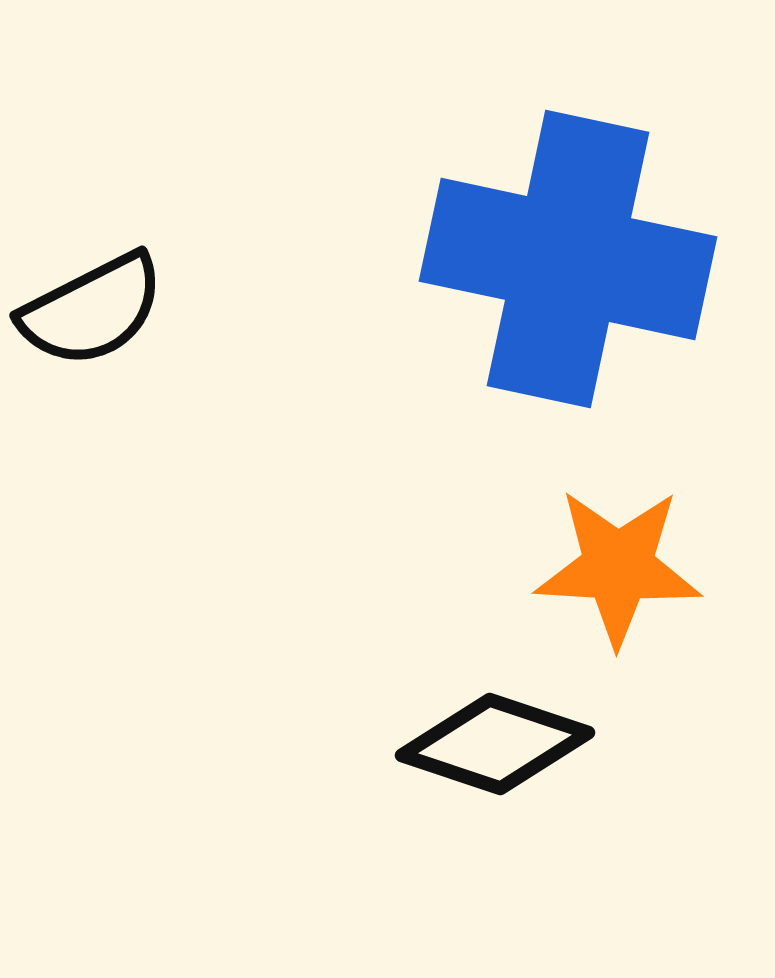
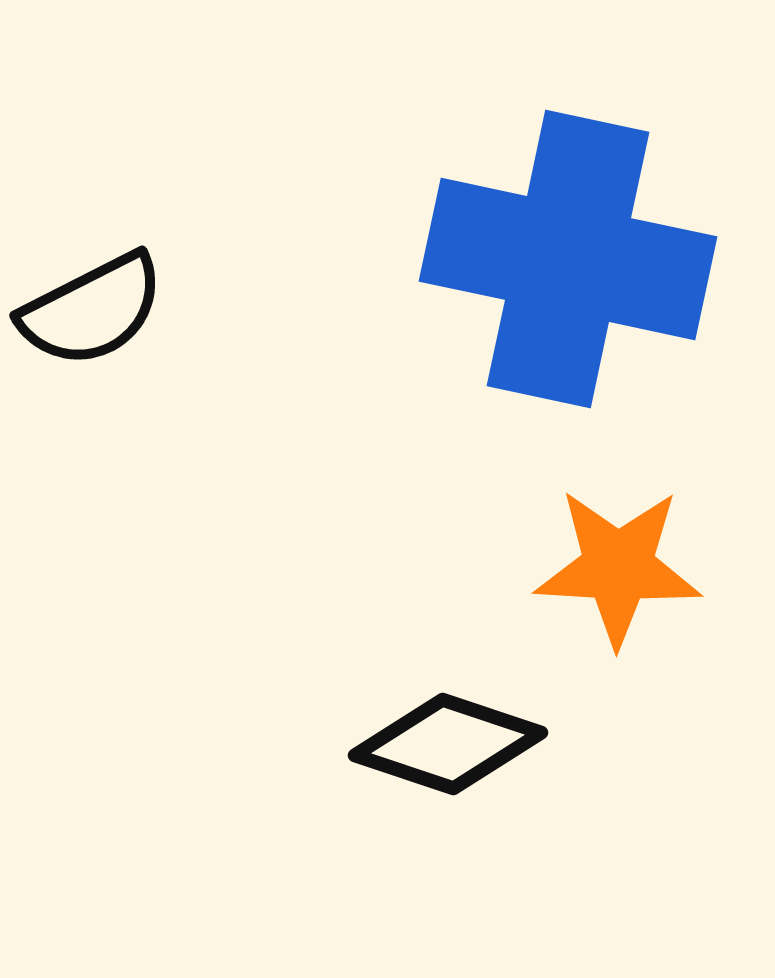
black diamond: moved 47 px left
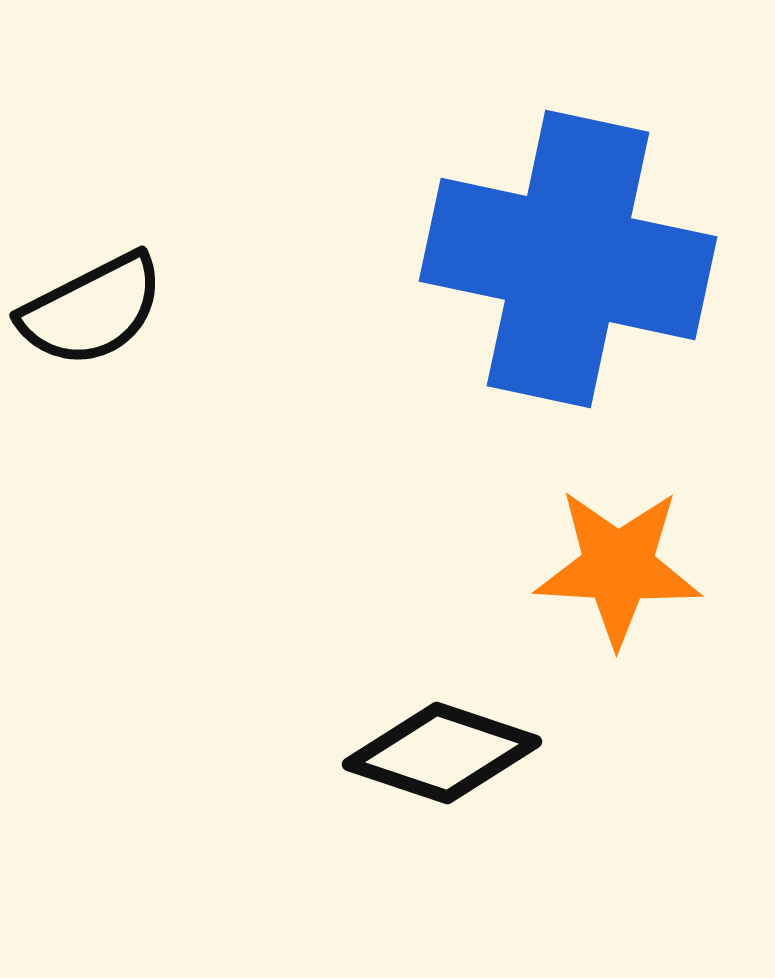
black diamond: moved 6 px left, 9 px down
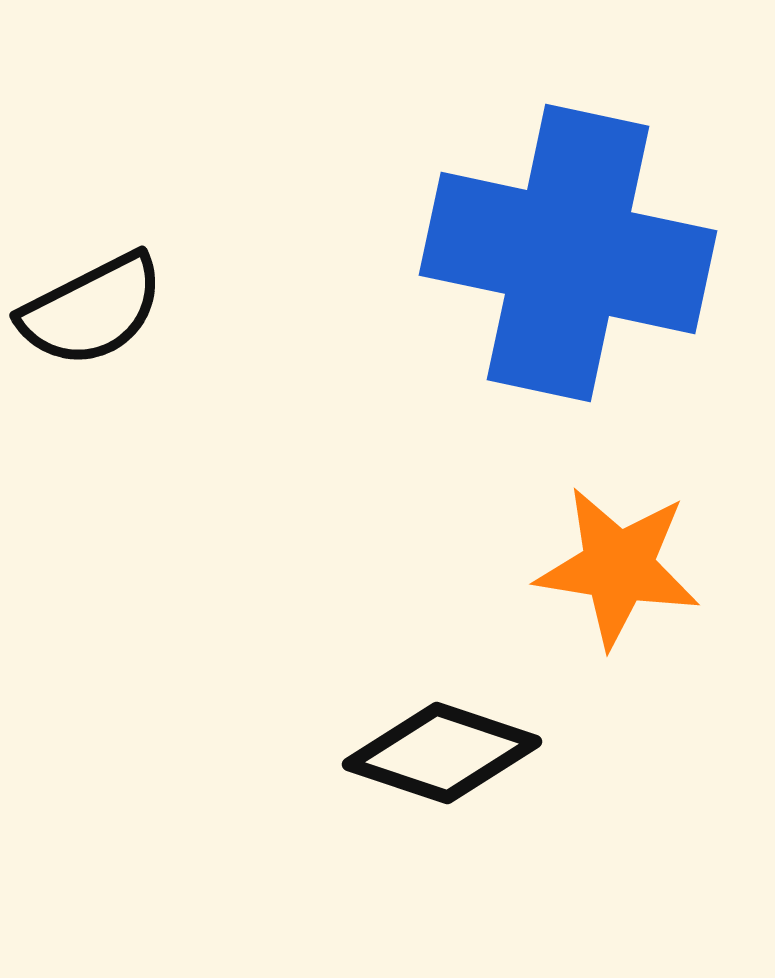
blue cross: moved 6 px up
orange star: rotated 6 degrees clockwise
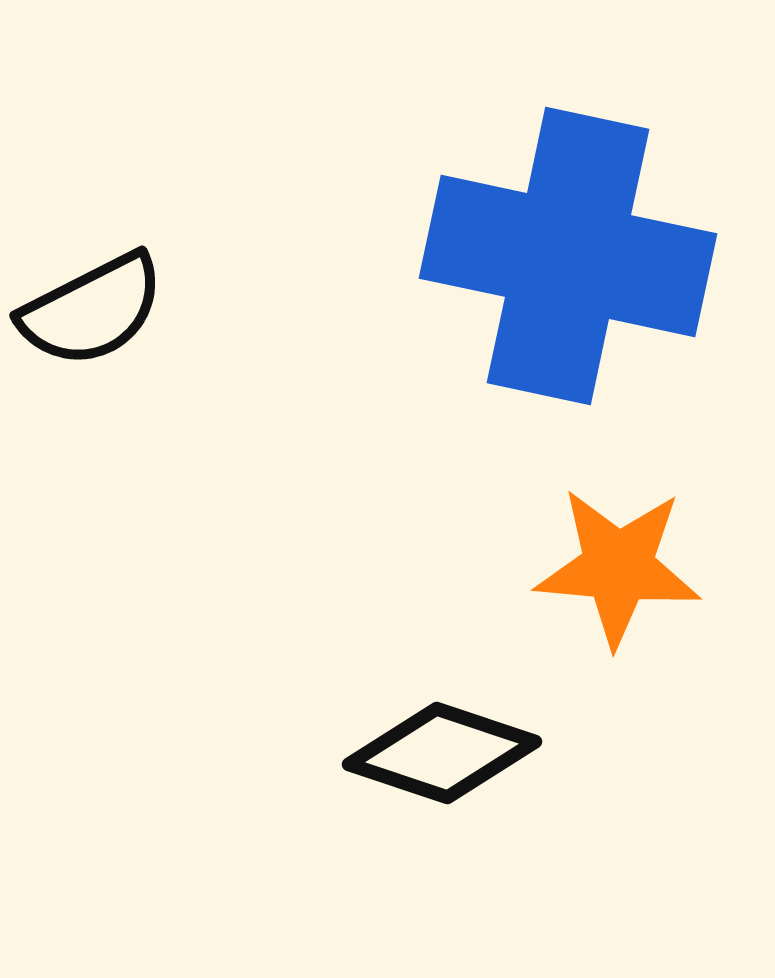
blue cross: moved 3 px down
orange star: rotated 4 degrees counterclockwise
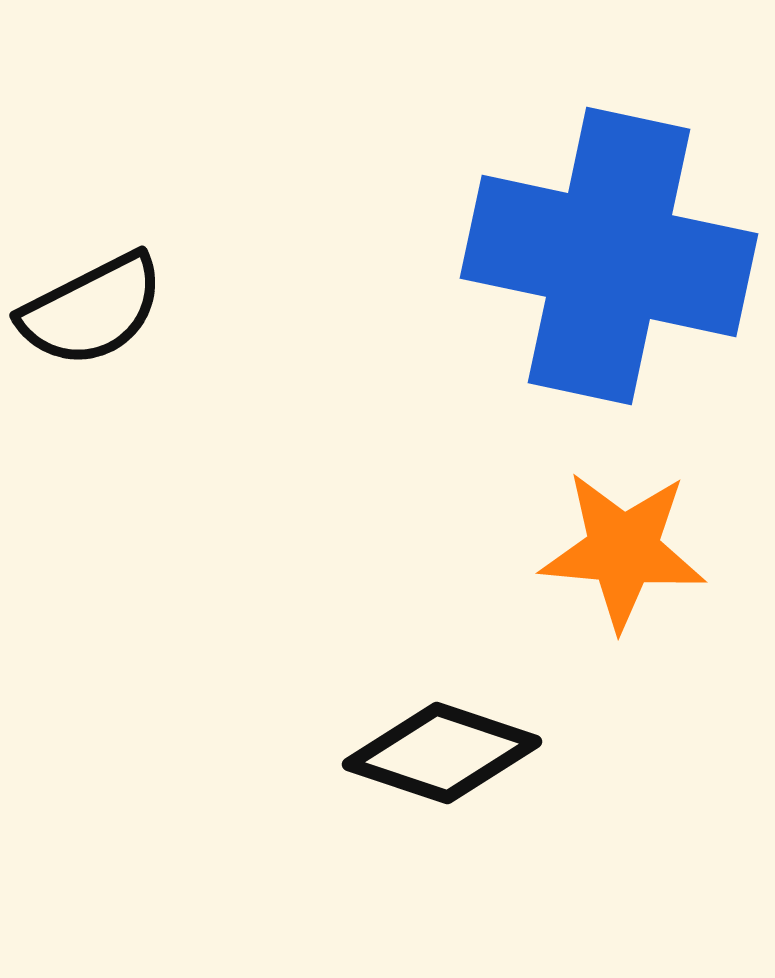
blue cross: moved 41 px right
orange star: moved 5 px right, 17 px up
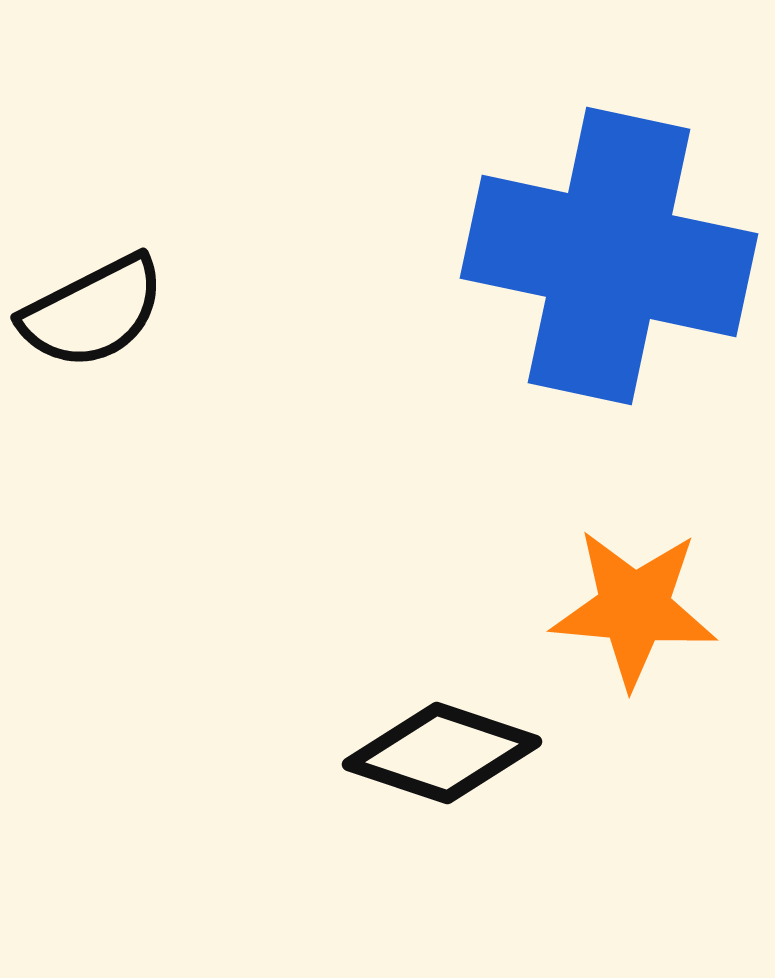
black semicircle: moved 1 px right, 2 px down
orange star: moved 11 px right, 58 px down
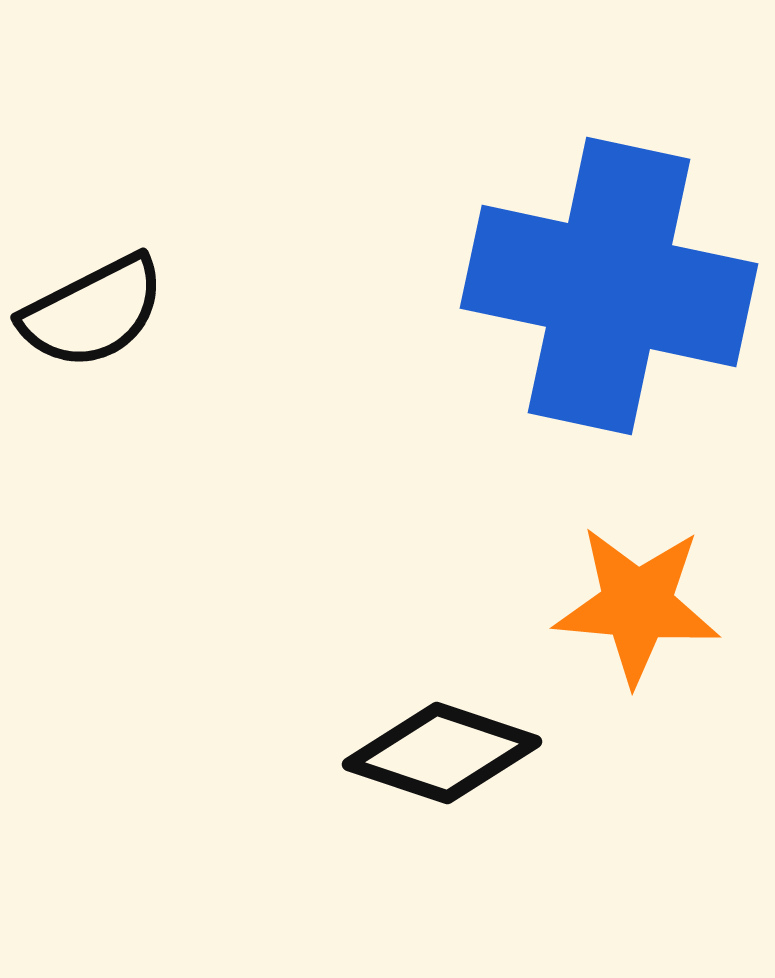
blue cross: moved 30 px down
orange star: moved 3 px right, 3 px up
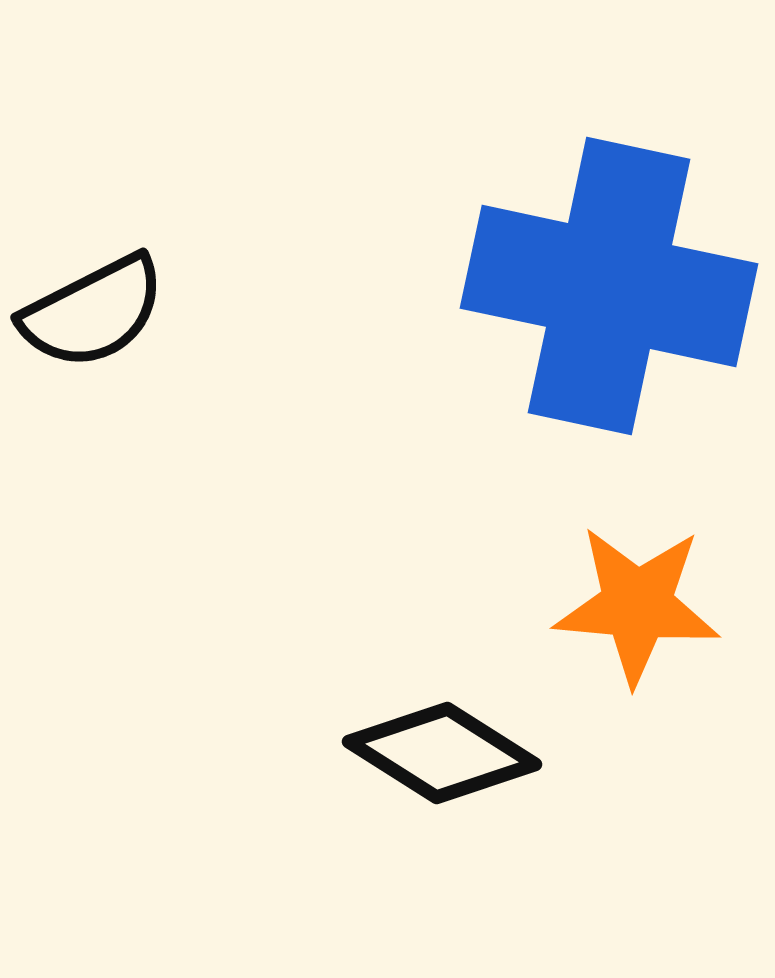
black diamond: rotated 14 degrees clockwise
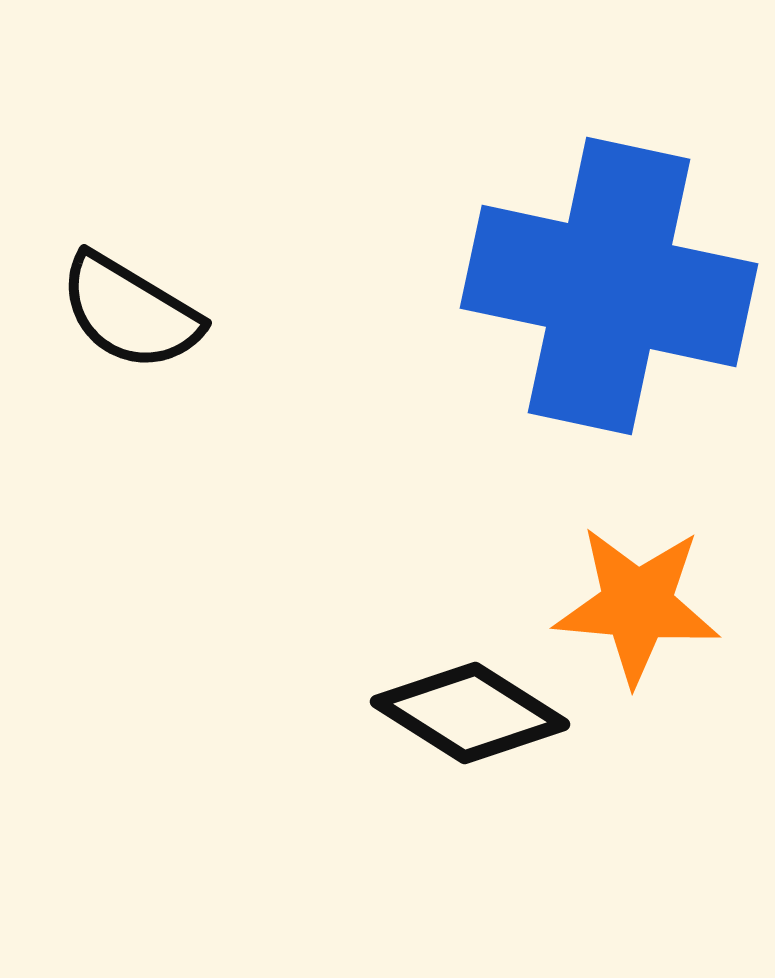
black semicircle: moved 37 px right; rotated 58 degrees clockwise
black diamond: moved 28 px right, 40 px up
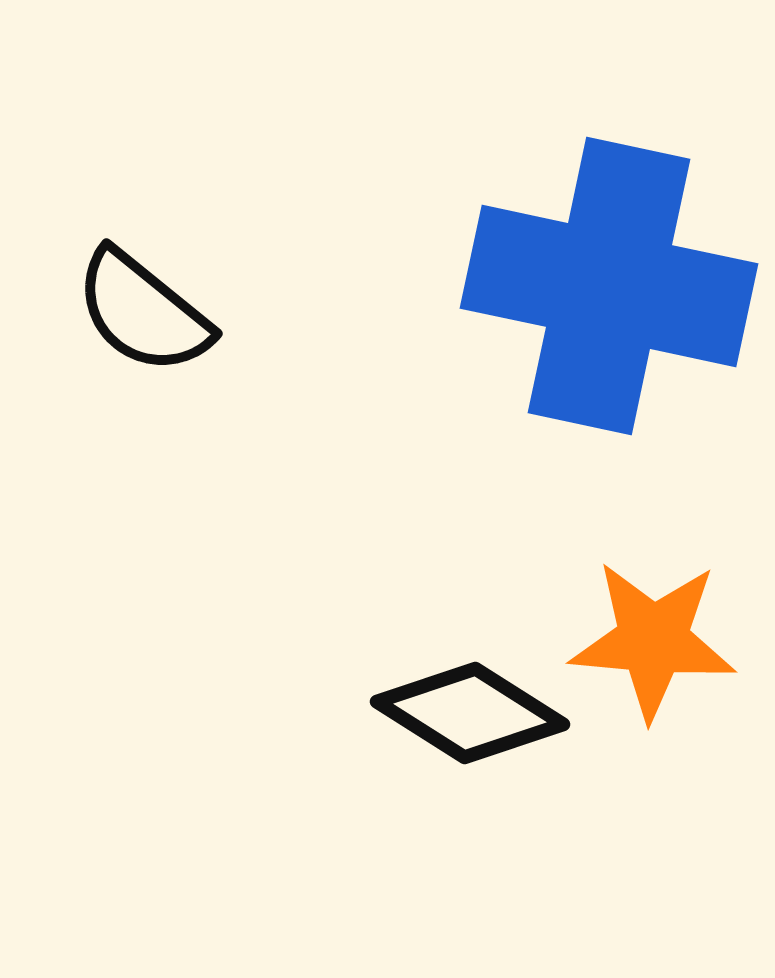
black semicircle: moved 13 px right; rotated 8 degrees clockwise
orange star: moved 16 px right, 35 px down
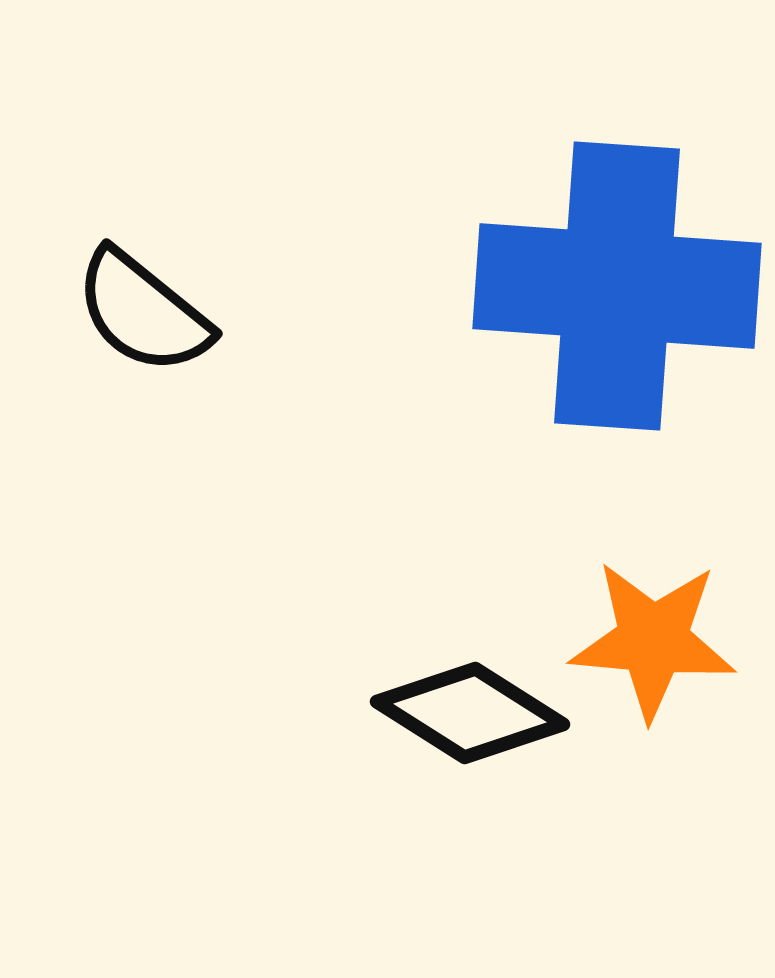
blue cross: moved 8 px right; rotated 8 degrees counterclockwise
